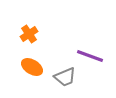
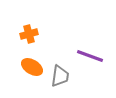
orange cross: rotated 18 degrees clockwise
gray trapezoid: moved 5 px left, 1 px up; rotated 60 degrees counterclockwise
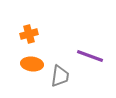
orange ellipse: moved 3 px up; rotated 25 degrees counterclockwise
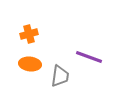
purple line: moved 1 px left, 1 px down
orange ellipse: moved 2 px left
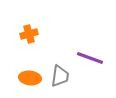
purple line: moved 1 px right, 1 px down
orange ellipse: moved 14 px down
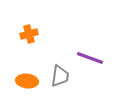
orange ellipse: moved 3 px left, 3 px down
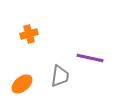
purple line: rotated 8 degrees counterclockwise
orange ellipse: moved 5 px left, 3 px down; rotated 45 degrees counterclockwise
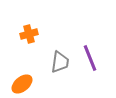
purple line: rotated 56 degrees clockwise
gray trapezoid: moved 14 px up
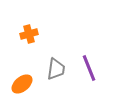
purple line: moved 1 px left, 10 px down
gray trapezoid: moved 4 px left, 7 px down
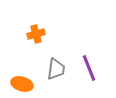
orange cross: moved 7 px right
orange ellipse: rotated 55 degrees clockwise
